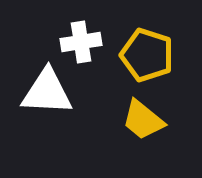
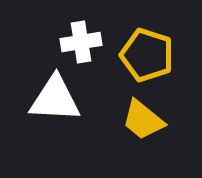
white triangle: moved 8 px right, 7 px down
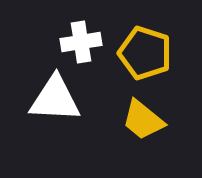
yellow pentagon: moved 2 px left, 2 px up
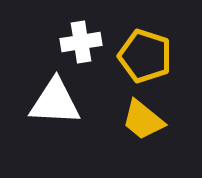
yellow pentagon: moved 3 px down
white triangle: moved 3 px down
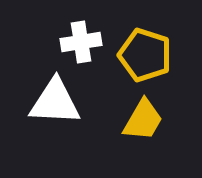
yellow pentagon: moved 1 px up
yellow trapezoid: rotated 99 degrees counterclockwise
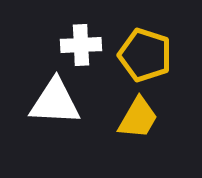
white cross: moved 3 px down; rotated 6 degrees clockwise
yellow trapezoid: moved 5 px left, 2 px up
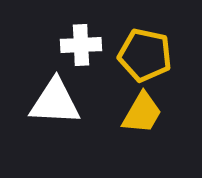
yellow pentagon: rotated 6 degrees counterclockwise
yellow trapezoid: moved 4 px right, 5 px up
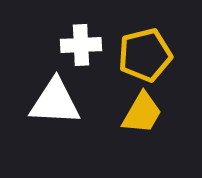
yellow pentagon: rotated 26 degrees counterclockwise
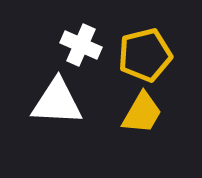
white cross: rotated 27 degrees clockwise
white triangle: moved 2 px right
